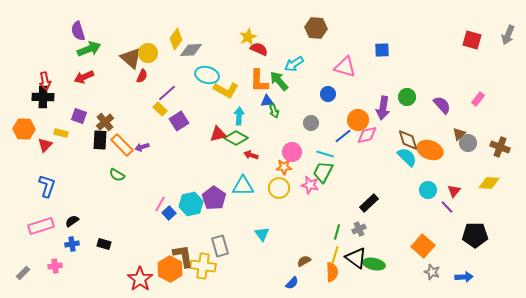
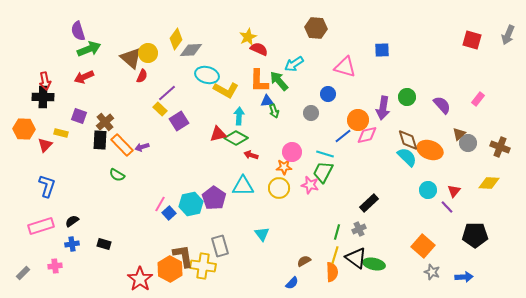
gray circle at (311, 123): moved 10 px up
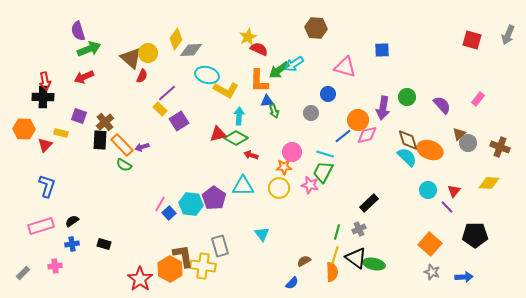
green arrow at (279, 81): moved 11 px up; rotated 85 degrees counterclockwise
green semicircle at (117, 175): moved 7 px right, 10 px up
cyan hexagon at (191, 204): rotated 20 degrees clockwise
orange square at (423, 246): moved 7 px right, 2 px up
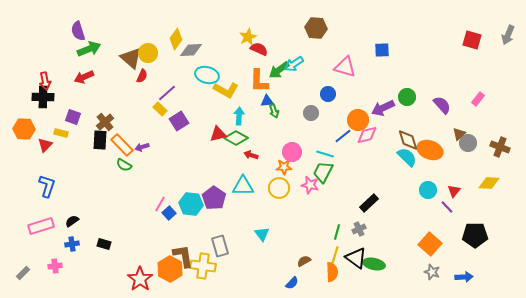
purple arrow at (383, 108): rotated 55 degrees clockwise
purple square at (79, 116): moved 6 px left, 1 px down
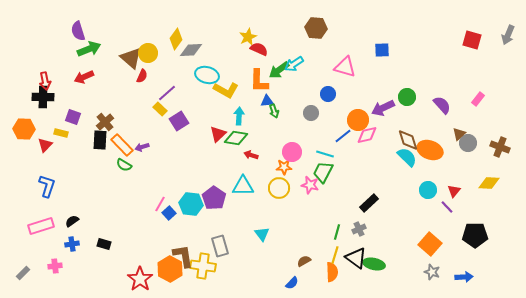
red triangle at (218, 134): rotated 30 degrees counterclockwise
green diamond at (236, 138): rotated 20 degrees counterclockwise
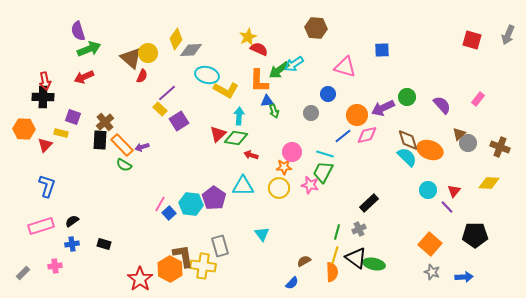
orange circle at (358, 120): moved 1 px left, 5 px up
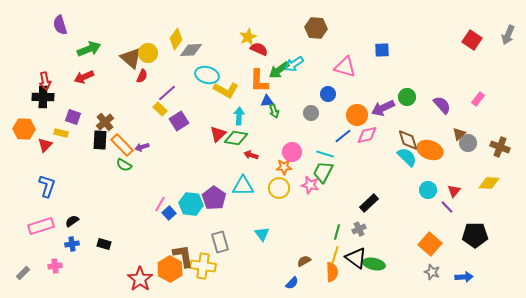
purple semicircle at (78, 31): moved 18 px left, 6 px up
red square at (472, 40): rotated 18 degrees clockwise
gray rectangle at (220, 246): moved 4 px up
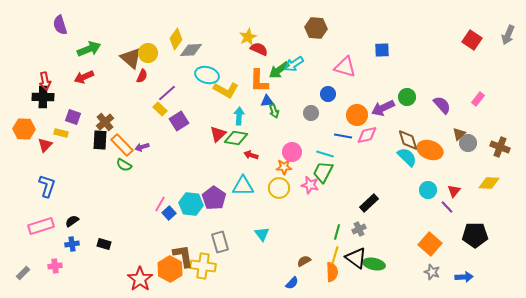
blue line at (343, 136): rotated 48 degrees clockwise
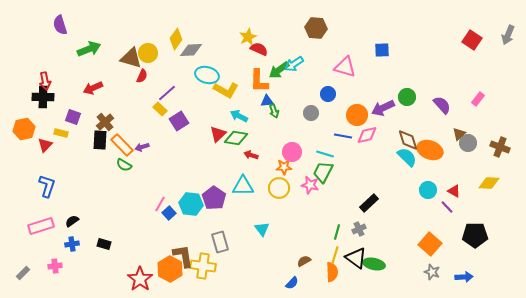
brown triangle at (131, 58): rotated 25 degrees counterclockwise
red arrow at (84, 77): moved 9 px right, 11 px down
cyan arrow at (239, 116): rotated 66 degrees counterclockwise
orange hexagon at (24, 129): rotated 15 degrees counterclockwise
red triangle at (454, 191): rotated 40 degrees counterclockwise
cyan triangle at (262, 234): moved 5 px up
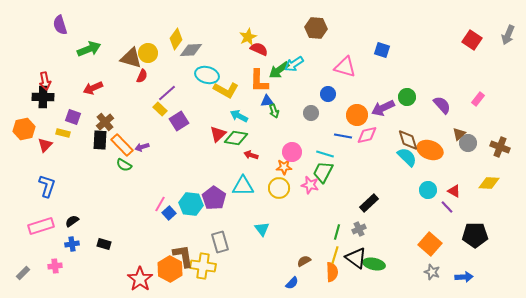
blue square at (382, 50): rotated 21 degrees clockwise
yellow rectangle at (61, 133): moved 2 px right
